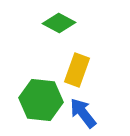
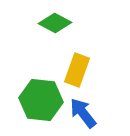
green diamond: moved 4 px left
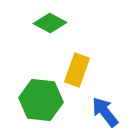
green diamond: moved 5 px left
blue arrow: moved 22 px right, 1 px up
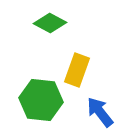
blue arrow: moved 5 px left
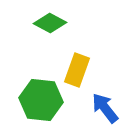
blue arrow: moved 5 px right, 4 px up
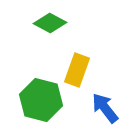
green hexagon: rotated 9 degrees clockwise
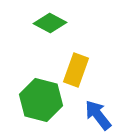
yellow rectangle: moved 1 px left
blue arrow: moved 7 px left, 7 px down
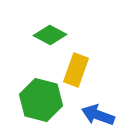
green diamond: moved 12 px down
blue arrow: rotated 32 degrees counterclockwise
